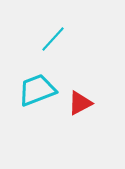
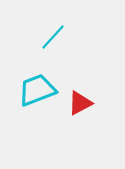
cyan line: moved 2 px up
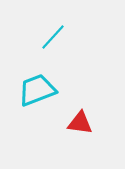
red triangle: moved 20 px down; rotated 36 degrees clockwise
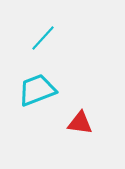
cyan line: moved 10 px left, 1 px down
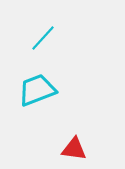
red triangle: moved 6 px left, 26 px down
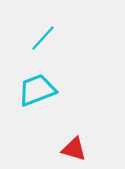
red triangle: rotated 8 degrees clockwise
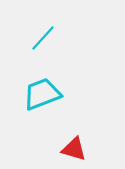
cyan trapezoid: moved 5 px right, 4 px down
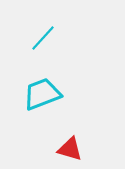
red triangle: moved 4 px left
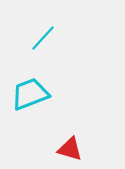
cyan trapezoid: moved 12 px left
